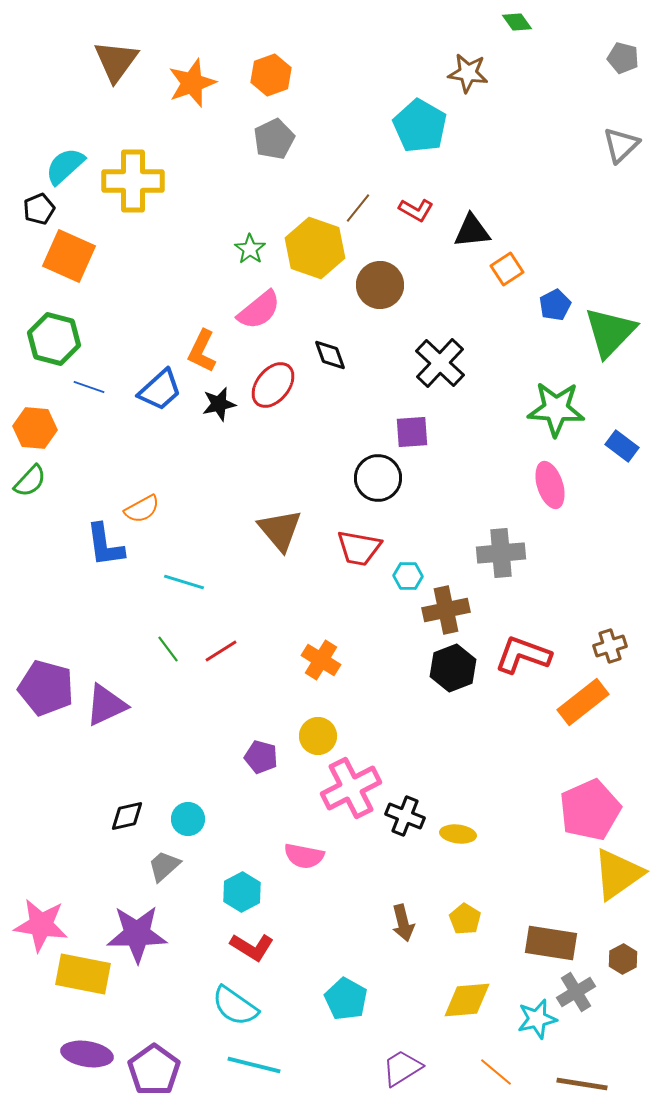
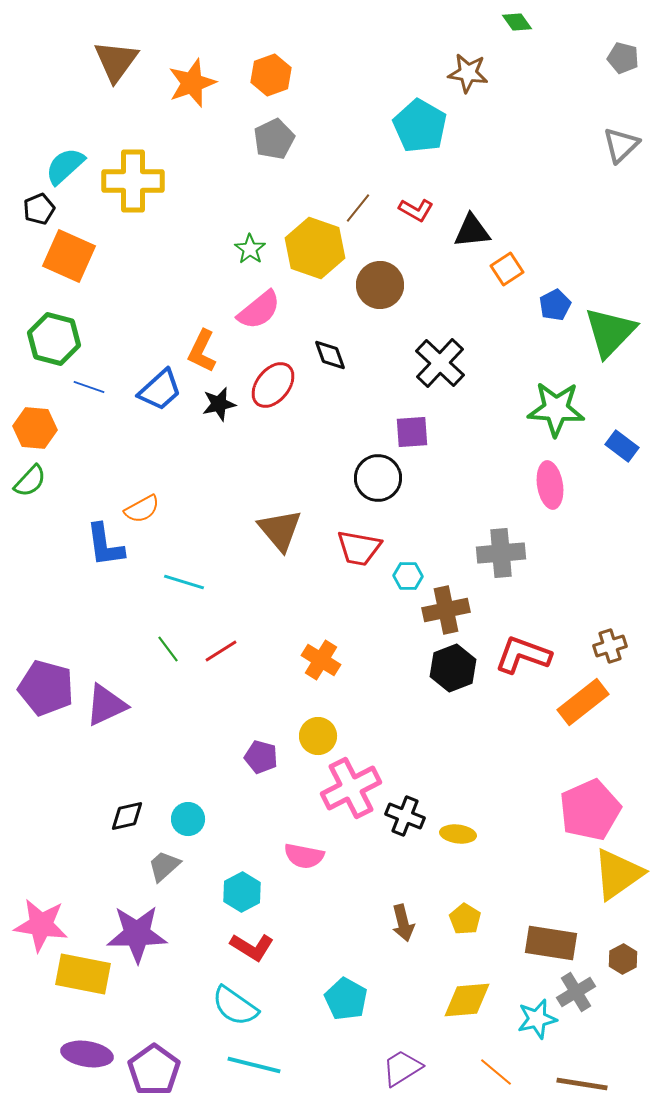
pink ellipse at (550, 485): rotated 9 degrees clockwise
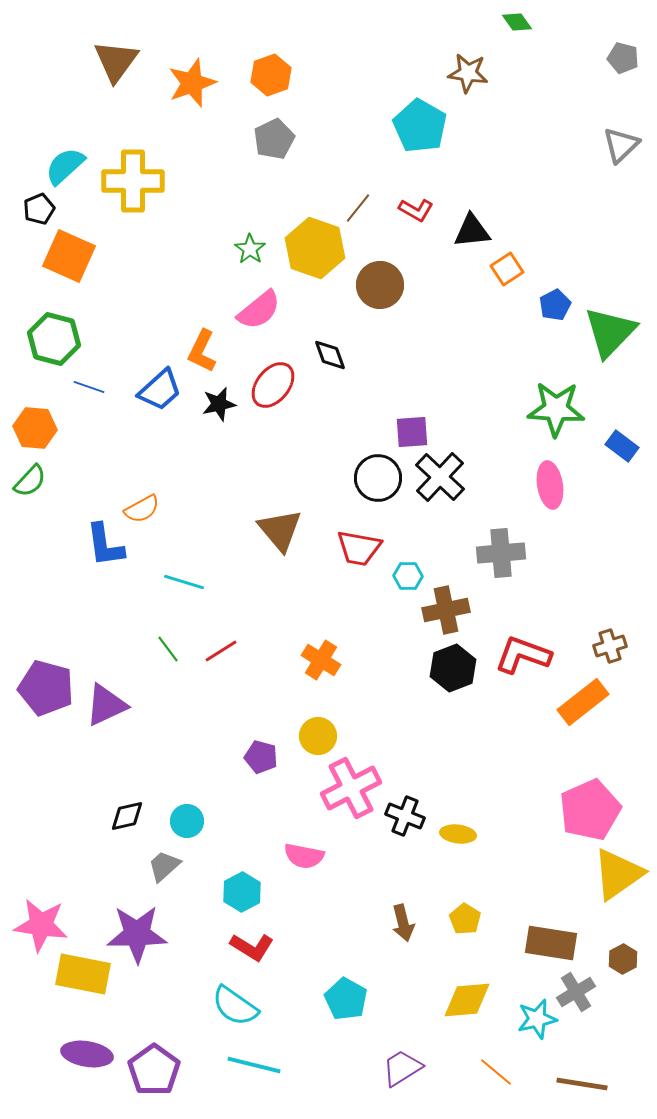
black cross at (440, 363): moved 114 px down
cyan circle at (188, 819): moved 1 px left, 2 px down
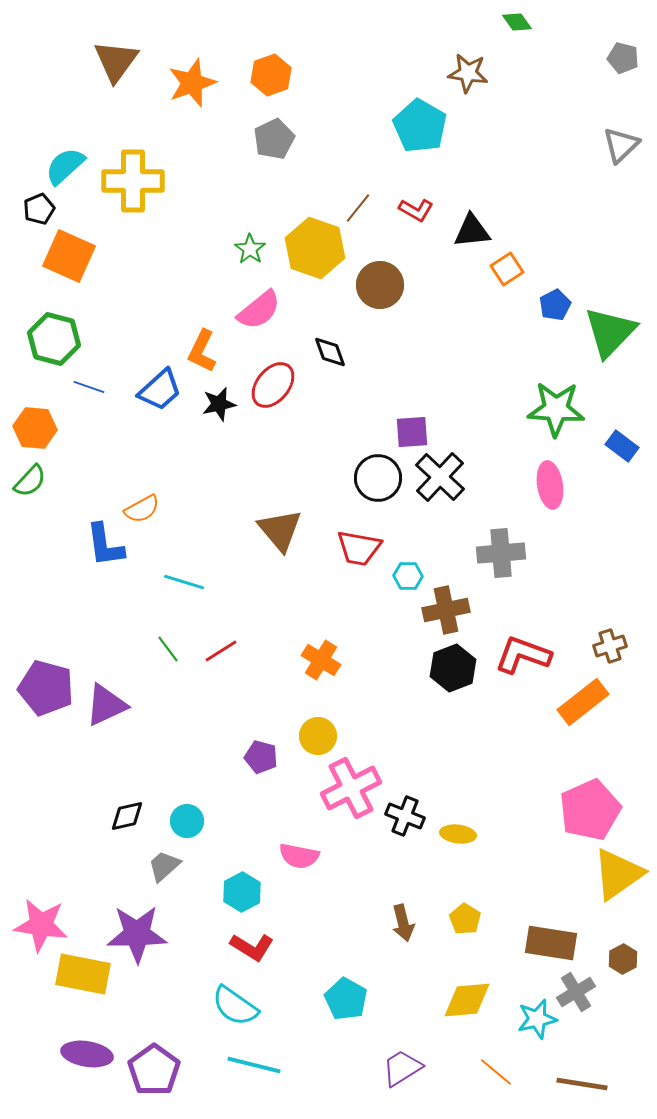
black diamond at (330, 355): moved 3 px up
pink semicircle at (304, 856): moved 5 px left
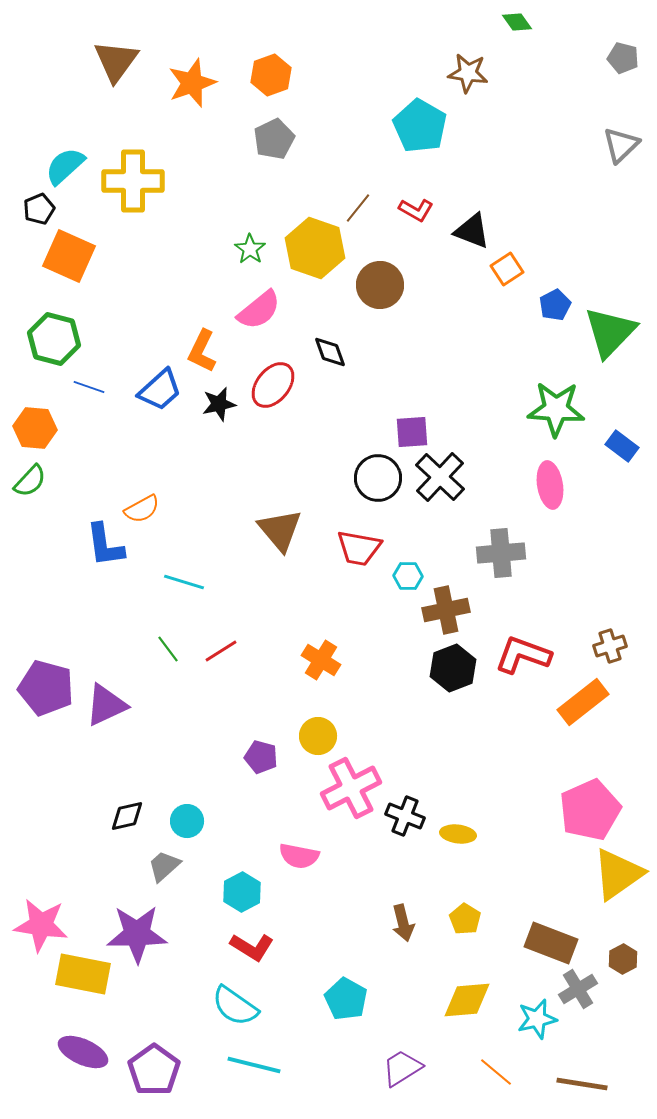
black triangle at (472, 231): rotated 27 degrees clockwise
brown rectangle at (551, 943): rotated 12 degrees clockwise
gray cross at (576, 992): moved 2 px right, 3 px up
purple ellipse at (87, 1054): moved 4 px left, 2 px up; rotated 15 degrees clockwise
